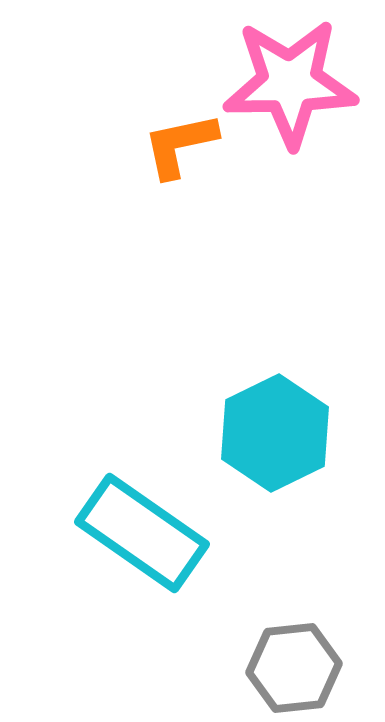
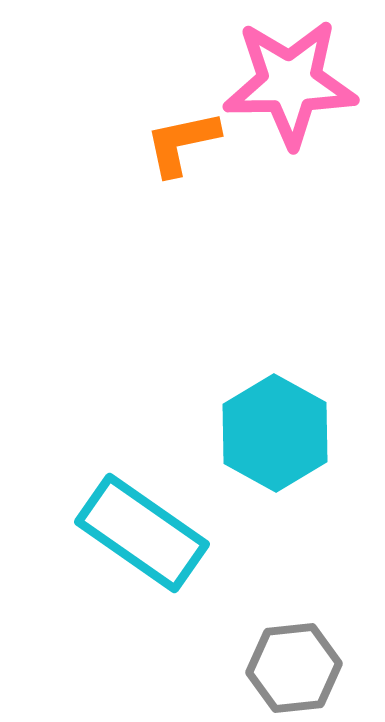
orange L-shape: moved 2 px right, 2 px up
cyan hexagon: rotated 5 degrees counterclockwise
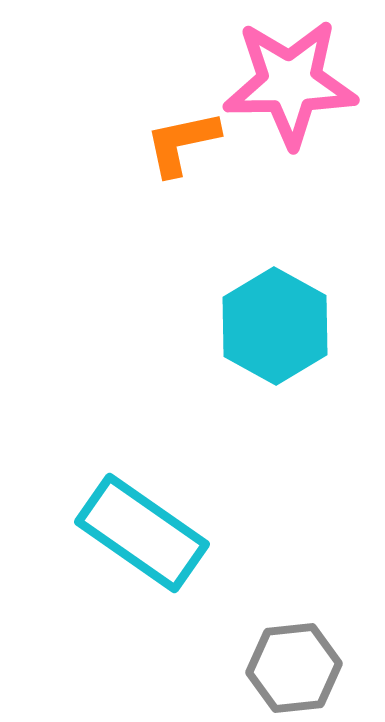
cyan hexagon: moved 107 px up
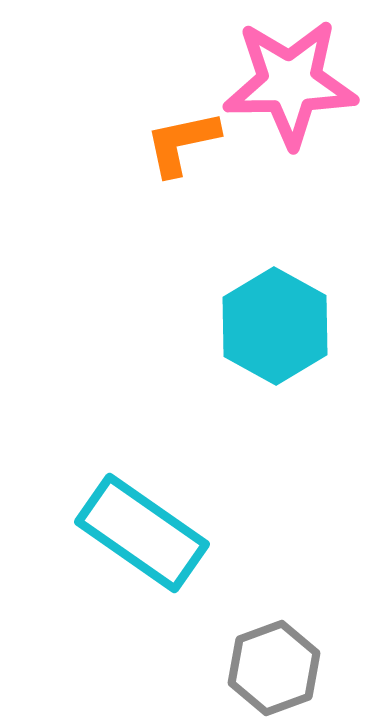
gray hexagon: moved 20 px left; rotated 14 degrees counterclockwise
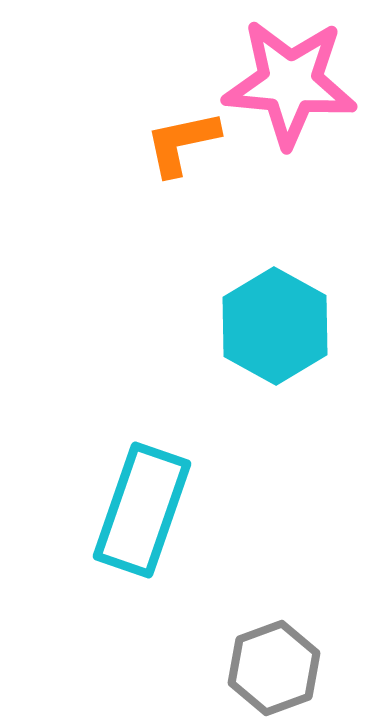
pink star: rotated 6 degrees clockwise
cyan rectangle: moved 23 px up; rotated 74 degrees clockwise
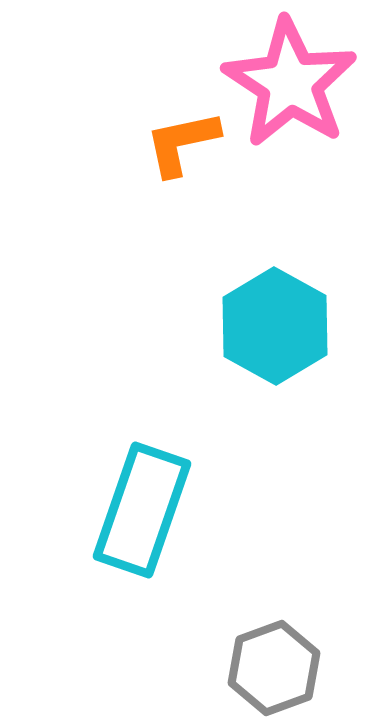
pink star: rotated 28 degrees clockwise
